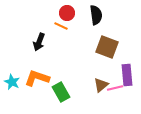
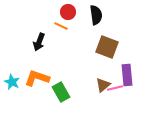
red circle: moved 1 px right, 1 px up
brown triangle: moved 2 px right
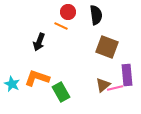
cyan star: moved 2 px down
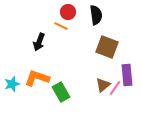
cyan star: rotated 28 degrees clockwise
pink line: rotated 42 degrees counterclockwise
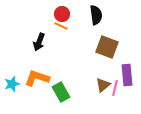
red circle: moved 6 px left, 2 px down
pink line: rotated 21 degrees counterclockwise
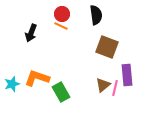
black arrow: moved 8 px left, 9 px up
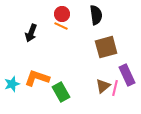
brown square: moved 1 px left; rotated 35 degrees counterclockwise
purple rectangle: rotated 20 degrees counterclockwise
brown triangle: moved 1 px down
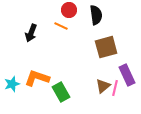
red circle: moved 7 px right, 4 px up
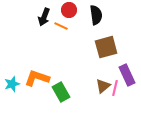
black arrow: moved 13 px right, 16 px up
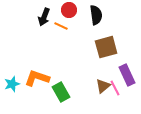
pink line: rotated 42 degrees counterclockwise
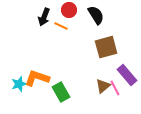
black semicircle: rotated 24 degrees counterclockwise
purple rectangle: rotated 15 degrees counterclockwise
cyan star: moved 7 px right
